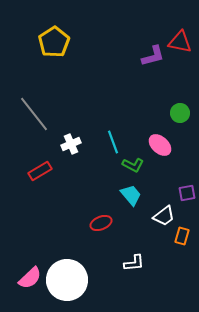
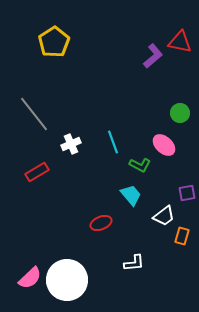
purple L-shape: rotated 25 degrees counterclockwise
pink ellipse: moved 4 px right
green L-shape: moved 7 px right
red rectangle: moved 3 px left, 1 px down
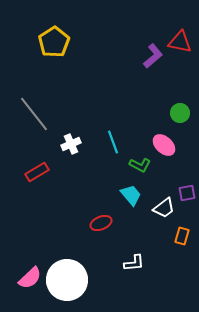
white trapezoid: moved 8 px up
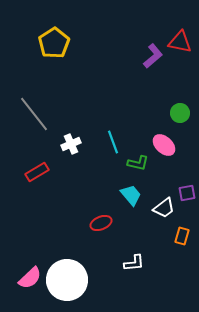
yellow pentagon: moved 1 px down
green L-shape: moved 2 px left, 2 px up; rotated 15 degrees counterclockwise
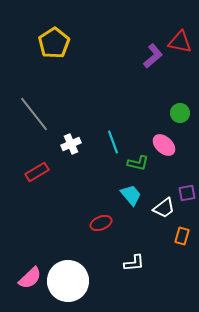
white circle: moved 1 px right, 1 px down
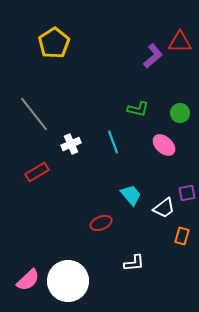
red triangle: rotated 10 degrees counterclockwise
green L-shape: moved 54 px up
pink semicircle: moved 2 px left, 2 px down
